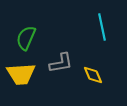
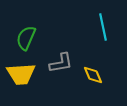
cyan line: moved 1 px right
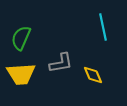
green semicircle: moved 5 px left
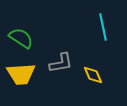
green semicircle: rotated 100 degrees clockwise
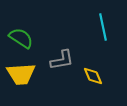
gray L-shape: moved 1 px right, 3 px up
yellow diamond: moved 1 px down
